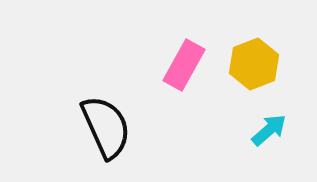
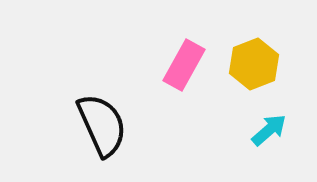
black semicircle: moved 4 px left, 2 px up
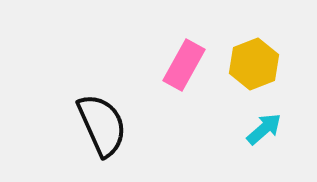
cyan arrow: moved 5 px left, 1 px up
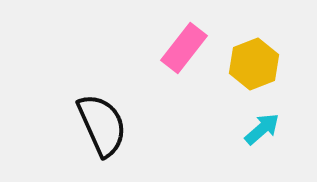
pink rectangle: moved 17 px up; rotated 9 degrees clockwise
cyan arrow: moved 2 px left
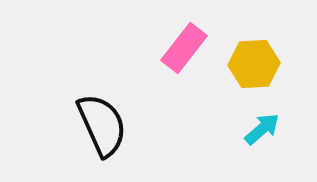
yellow hexagon: rotated 18 degrees clockwise
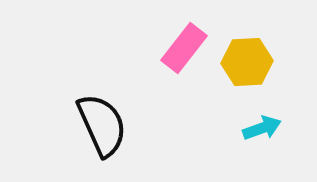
yellow hexagon: moved 7 px left, 2 px up
cyan arrow: moved 1 px up; rotated 21 degrees clockwise
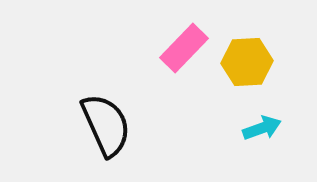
pink rectangle: rotated 6 degrees clockwise
black semicircle: moved 4 px right
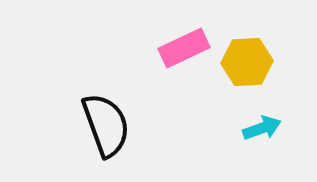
pink rectangle: rotated 21 degrees clockwise
black semicircle: rotated 4 degrees clockwise
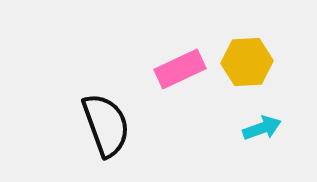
pink rectangle: moved 4 px left, 21 px down
